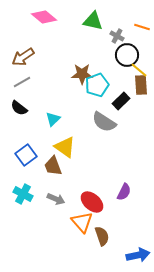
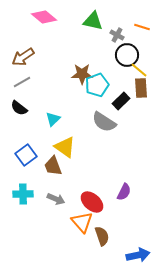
gray cross: moved 1 px up
brown rectangle: moved 3 px down
cyan cross: rotated 30 degrees counterclockwise
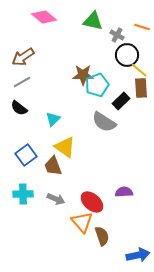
brown star: moved 1 px right, 1 px down
purple semicircle: rotated 120 degrees counterclockwise
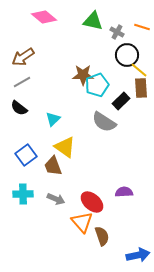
gray cross: moved 3 px up
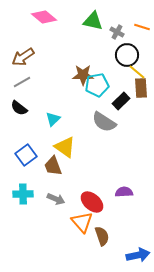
yellow line: moved 2 px left, 2 px down
cyan pentagon: rotated 10 degrees clockwise
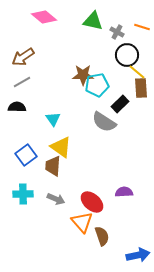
black rectangle: moved 1 px left, 3 px down
black semicircle: moved 2 px left, 1 px up; rotated 144 degrees clockwise
cyan triangle: rotated 21 degrees counterclockwise
yellow triangle: moved 4 px left
brown trapezoid: rotated 25 degrees clockwise
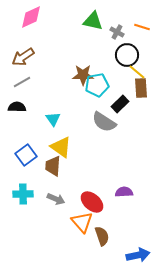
pink diamond: moved 13 px left; rotated 65 degrees counterclockwise
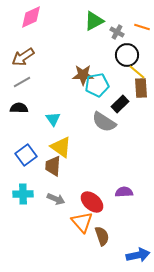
green triangle: moved 1 px right; rotated 40 degrees counterclockwise
black semicircle: moved 2 px right, 1 px down
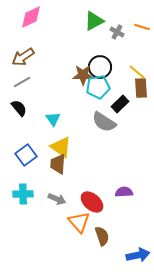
black circle: moved 27 px left, 12 px down
cyan pentagon: moved 1 px right, 2 px down
black semicircle: rotated 48 degrees clockwise
brown trapezoid: moved 5 px right, 2 px up
gray arrow: moved 1 px right
orange triangle: moved 3 px left
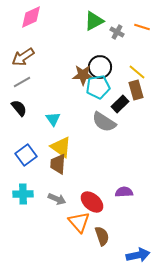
brown rectangle: moved 5 px left, 2 px down; rotated 12 degrees counterclockwise
